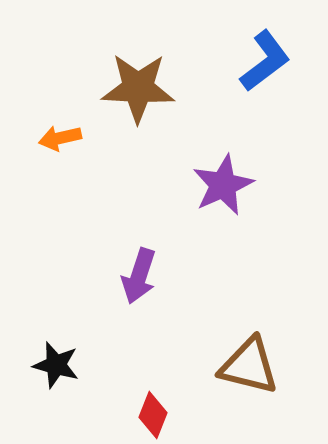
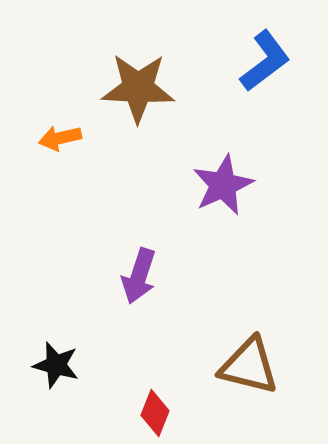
red diamond: moved 2 px right, 2 px up
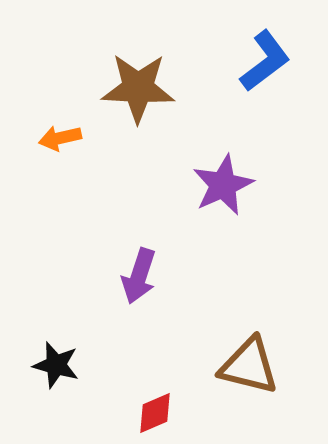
red diamond: rotated 45 degrees clockwise
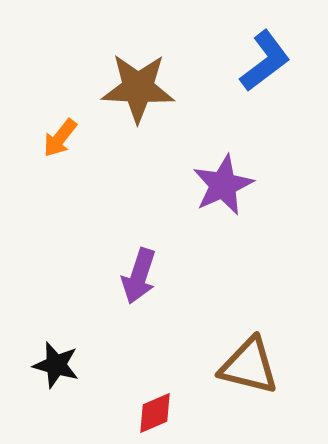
orange arrow: rotated 39 degrees counterclockwise
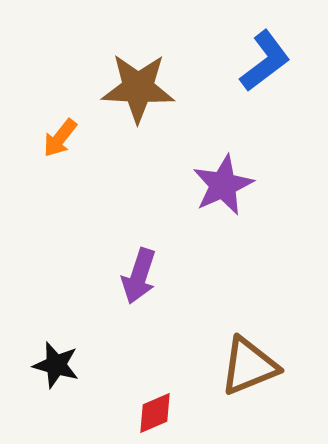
brown triangle: rotated 36 degrees counterclockwise
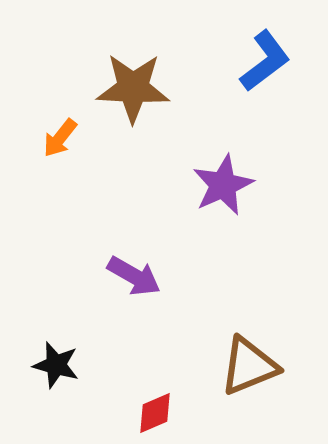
brown star: moved 5 px left
purple arrow: moved 5 px left; rotated 78 degrees counterclockwise
